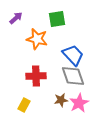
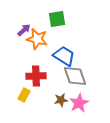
purple arrow: moved 8 px right, 12 px down
blue trapezoid: moved 9 px left, 1 px down; rotated 15 degrees counterclockwise
gray diamond: moved 2 px right
yellow rectangle: moved 10 px up
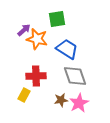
blue trapezoid: moved 3 px right, 7 px up
